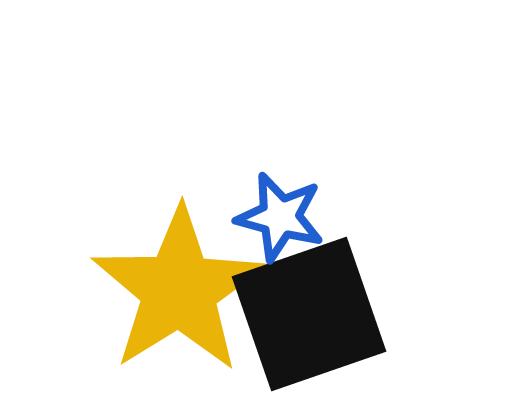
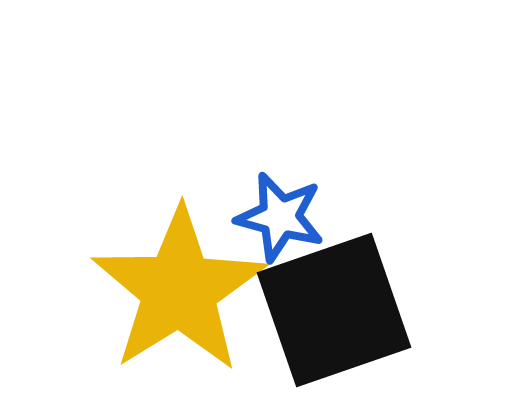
black square: moved 25 px right, 4 px up
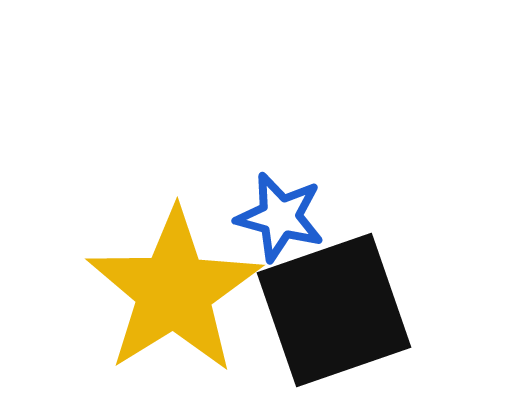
yellow star: moved 5 px left, 1 px down
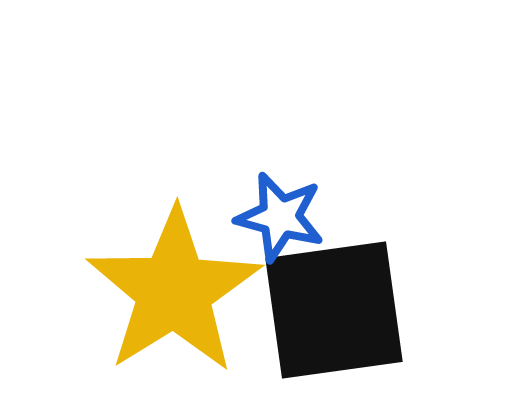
black square: rotated 11 degrees clockwise
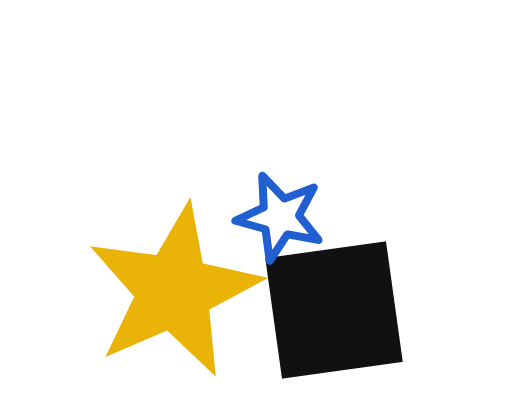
yellow star: rotated 8 degrees clockwise
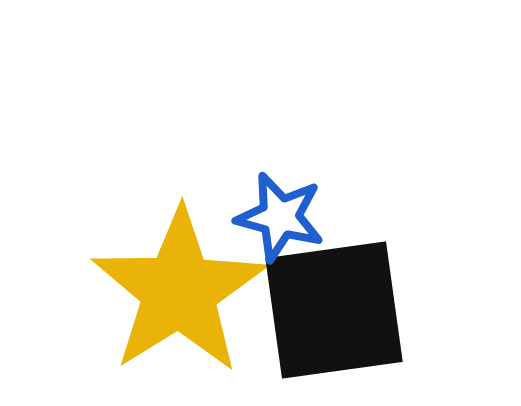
yellow star: moved 5 px right; rotated 8 degrees counterclockwise
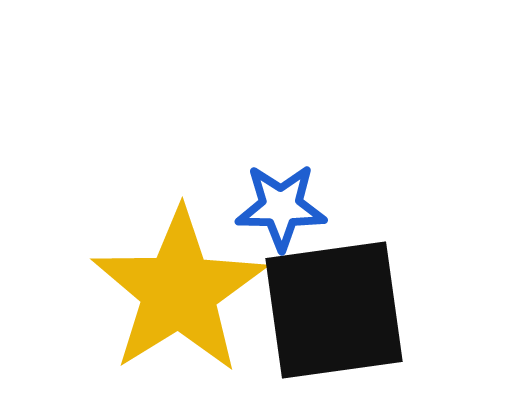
blue star: moved 1 px right, 10 px up; rotated 14 degrees counterclockwise
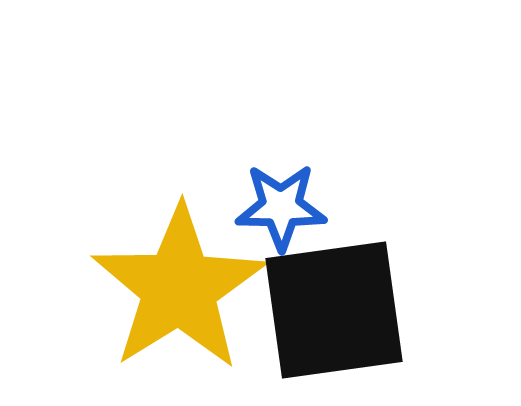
yellow star: moved 3 px up
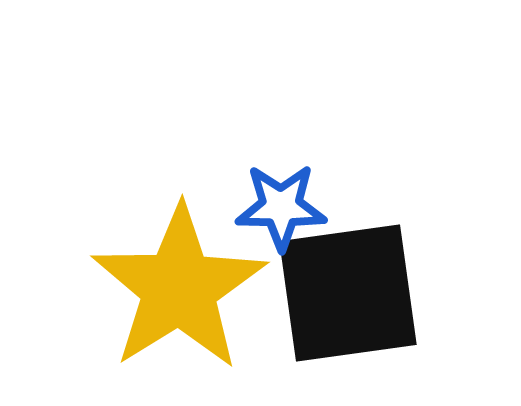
black square: moved 14 px right, 17 px up
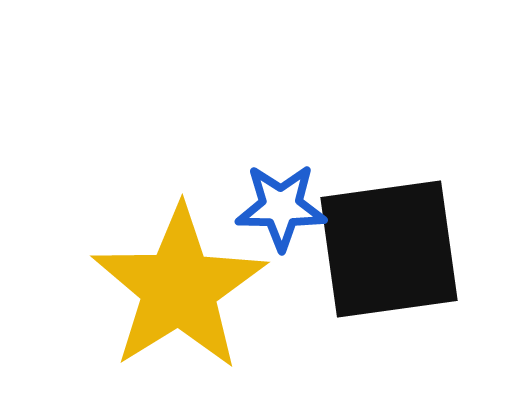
black square: moved 41 px right, 44 px up
